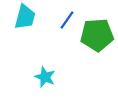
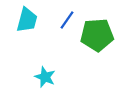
cyan trapezoid: moved 2 px right, 3 px down
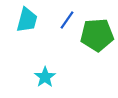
cyan star: rotated 15 degrees clockwise
